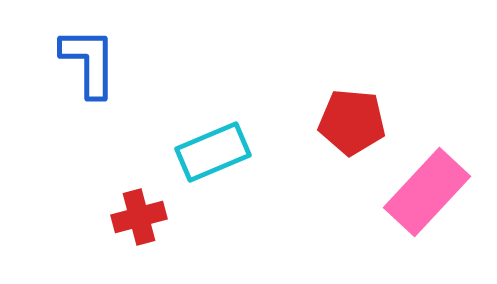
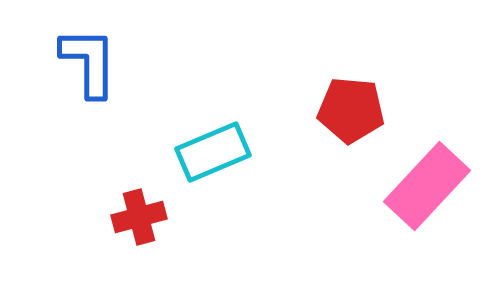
red pentagon: moved 1 px left, 12 px up
pink rectangle: moved 6 px up
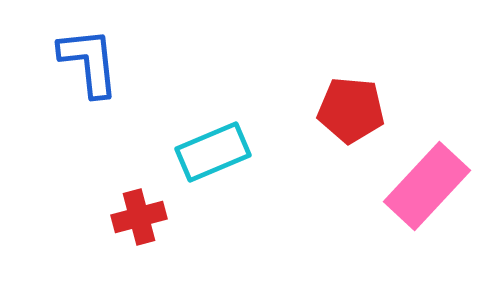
blue L-shape: rotated 6 degrees counterclockwise
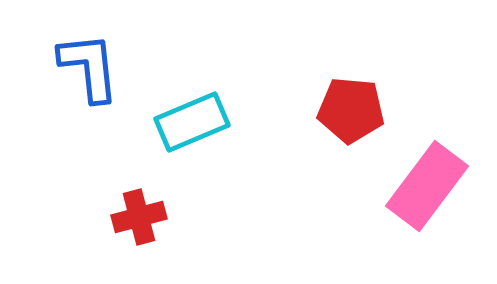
blue L-shape: moved 5 px down
cyan rectangle: moved 21 px left, 30 px up
pink rectangle: rotated 6 degrees counterclockwise
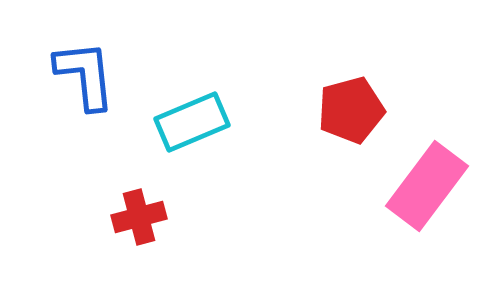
blue L-shape: moved 4 px left, 8 px down
red pentagon: rotated 20 degrees counterclockwise
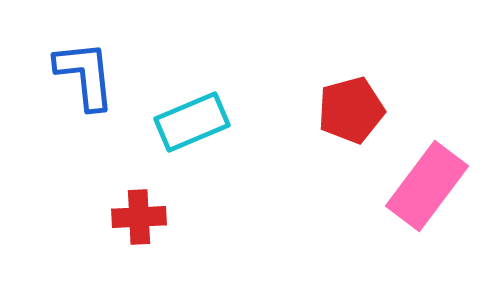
red cross: rotated 12 degrees clockwise
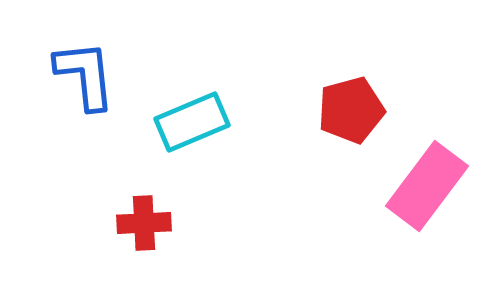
red cross: moved 5 px right, 6 px down
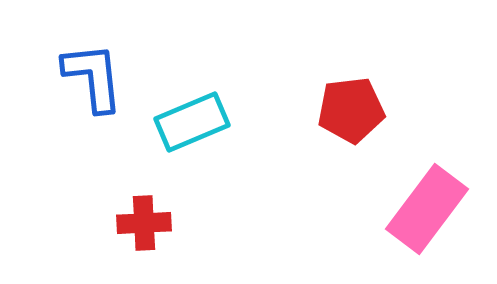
blue L-shape: moved 8 px right, 2 px down
red pentagon: rotated 8 degrees clockwise
pink rectangle: moved 23 px down
